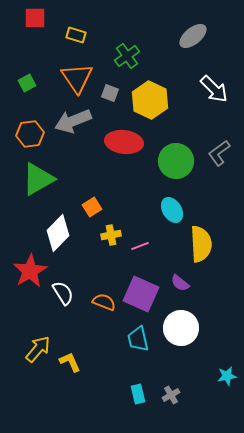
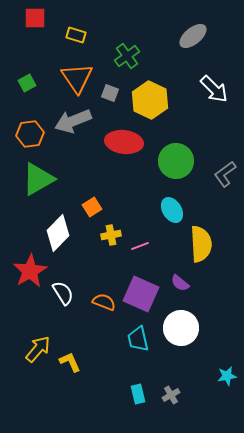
gray L-shape: moved 6 px right, 21 px down
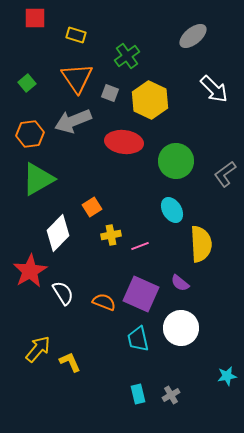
green square: rotated 12 degrees counterclockwise
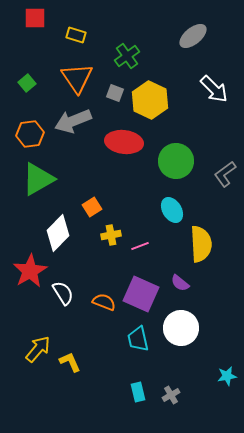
gray square: moved 5 px right
cyan rectangle: moved 2 px up
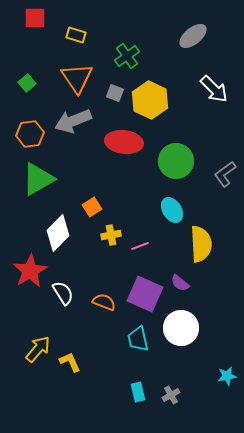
purple square: moved 4 px right
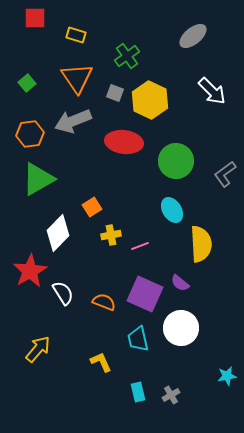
white arrow: moved 2 px left, 2 px down
yellow L-shape: moved 31 px right
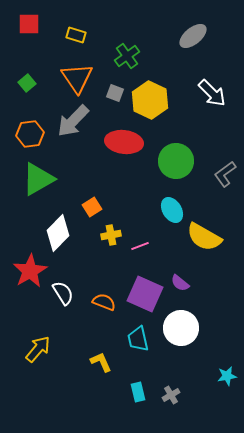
red square: moved 6 px left, 6 px down
white arrow: moved 2 px down
gray arrow: rotated 24 degrees counterclockwise
yellow semicircle: moved 3 px right, 7 px up; rotated 123 degrees clockwise
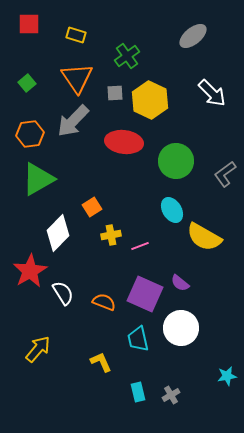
gray square: rotated 24 degrees counterclockwise
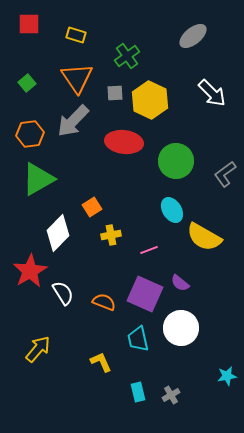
pink line: moved 9 px right, 4 px down
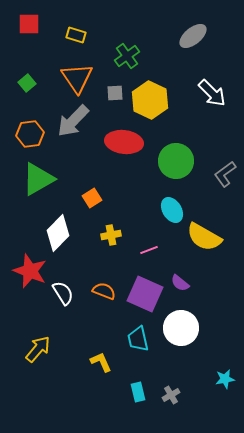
orange square: moved 9 px up
red star: rotated 20 degrees counterclockwise
orange semicircle: moved 11 px up
cyan star: moved 2 px left, 3 px down
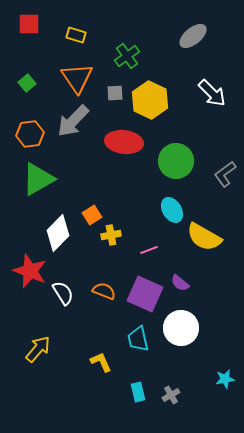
orange square: moved 17 px down
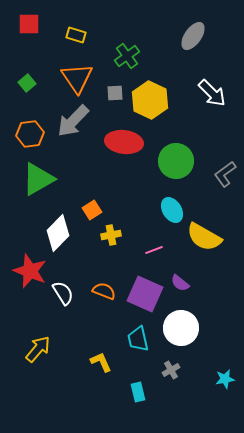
gray ellipse: rotated 16 degrees counterclockwise
orange square: moved 5 px up
pink line: moved 5 px right
gray cross: moved 25 px up
